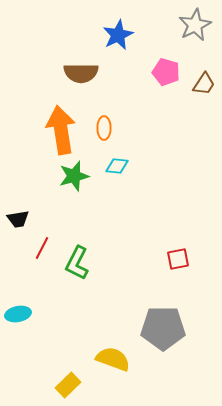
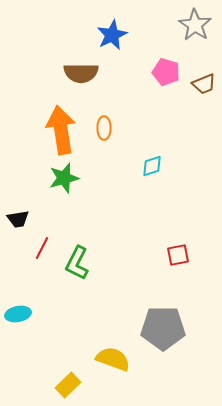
gray star: rotated 12 degrees counterclockwise
blue star: moved 6 px left
brown trapezoid: rotated 35 degrees clockwise
cyan diamond: moved 35 px right; rotated 25 degrees counterclockwise
green star: moved 10 px left, 2 px down
red square: moved 4 px up
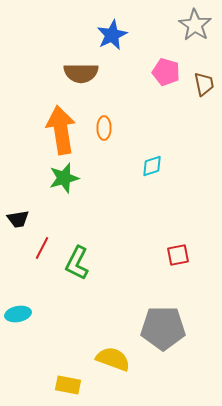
brown trapezoid: rotated 80 degrees counterclockwise
yellow rectangle: rotated 55 degrees clockwise
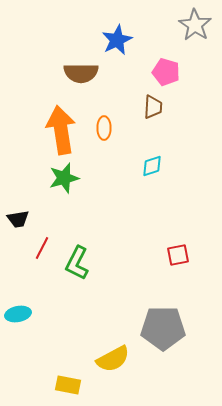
blue star: moved 5 px right, 5 px down
brown trapezoid: moved 51 px left, 23 px down; rotated 15 degrees clockwise
yellow semicircle: rotated 132 degrees clockwise
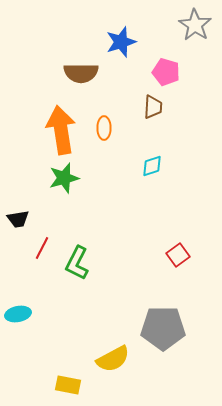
blue star: moved 4 px right, 2 px down; rotated 8 degrees clockwise
red square: rotated 25 degrees counterclockwise
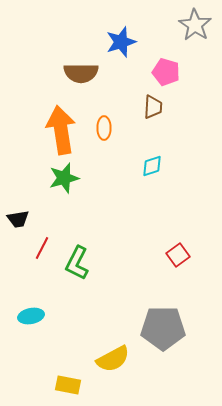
cyan ellipse: moved 13 px right, 2 px down
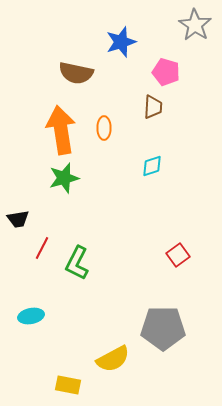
brown semicircle: moved 5 px left; rotated 12 degrees clockwise
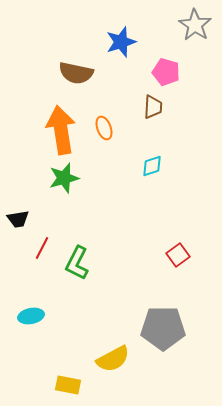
orange ellipse: rotated 20 degrees counterclockwise
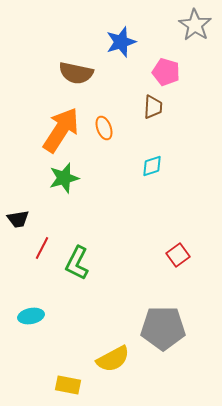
orange arrow: rotated 42 degrees clockwise
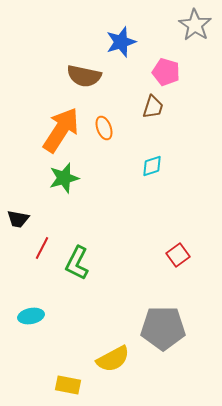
brown semicircle: moved 8 px right, 3 px down
brown trapezoid: rotated 15 degrees clockwise
black trapezoid: rotated 20 degrees clockwise
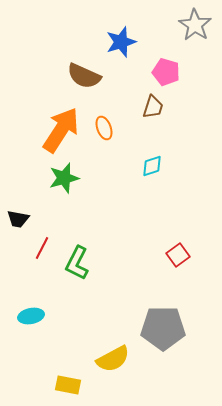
brown semicircle: rotated 12 degrees clockwise
